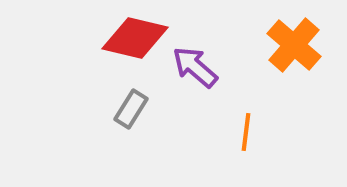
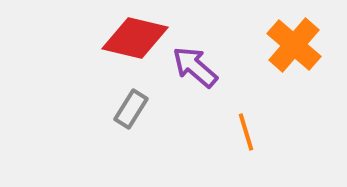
orange line: rotated 24 degrees counterclockwise
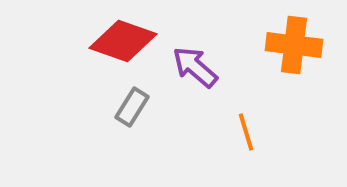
red diamond: moved 12 px left, 3 px down; rotated 6 degrees clockwise
orange cross: rotated 34 degrees counterclockwise
gray rectangle: moved 1 px right, 2 px up
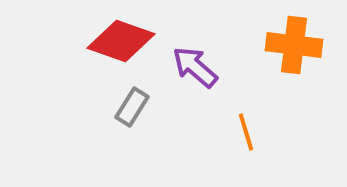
red diamond: moved 2 px left
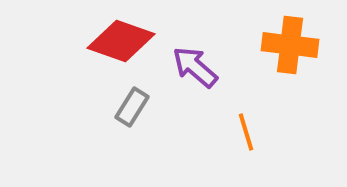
orange cross: moved 4 px left
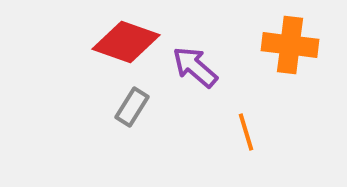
red diamond: moved 5 px right, 1 px down
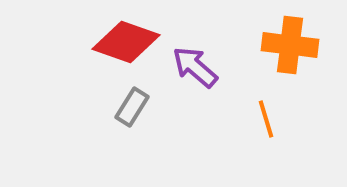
orange line: moved 20 px right, 13 px up
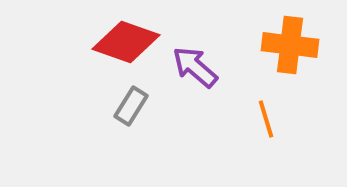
gray rectangle: moved 1 px left, 1 px up
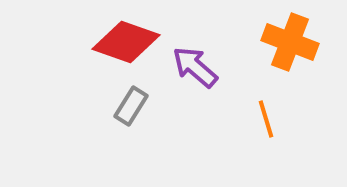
orange cross: moved 3 px up; rotated 14 degrees clockwise
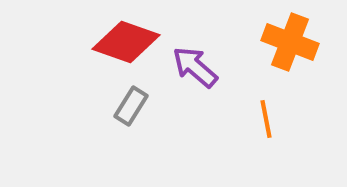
orange line: rotated 6 degrees clockwise
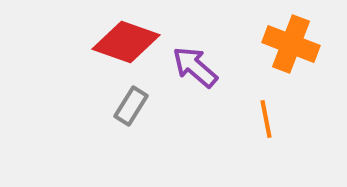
orange cross: moved 1 px right, 2 px down
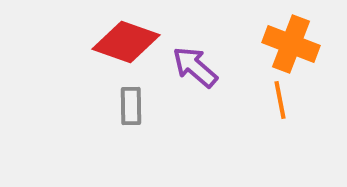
gray rectangle: rotated 33 degrees counterclockwise
orange line: moved 14 px right, 19 px up
